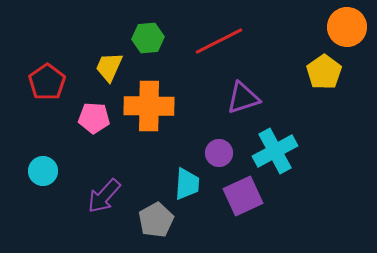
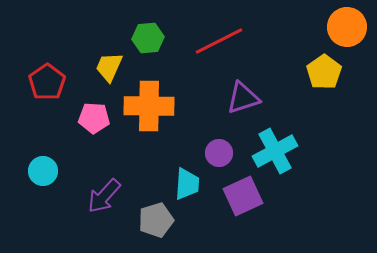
gray pentagon: rotated 12 degrees clockwise
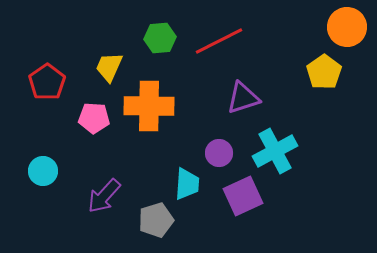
green hexagon: moved 12 px right
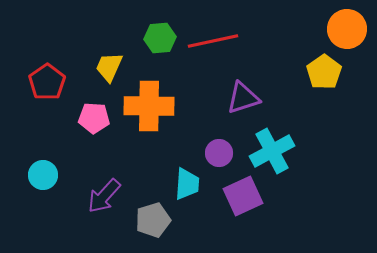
orange circle: moved 2 px down
red line: moved 6 px left; rotated 15 degrees clockwise
cyan cross: moved 3 px left
cyan circle: moved 4 px down
gray pentagon: moved 3 px left
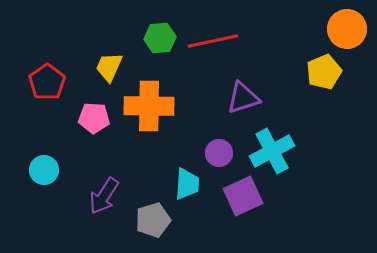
yellow pentagon: rotated 12 degrees clockwise
cyan circle: moved 1 px right, 5 px up
purple arrow: rotated 9 degrees counterclockwise
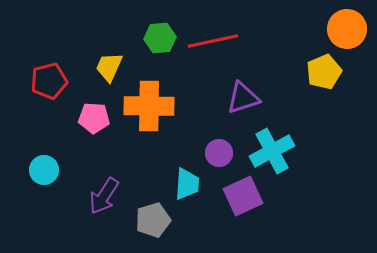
red pentagon: moved 2 px right, 1 px up; rotated 21 degrees clockwise
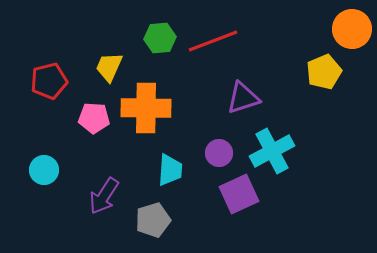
orange circle: moved 5 px right
red line: rotated 9 degrees counterclockwise
orange cross: moved 3 px left, 2 px down
cyan trapezoid: moved 17 px left, 14 px up
purple square: moved 4 px left, 2 px up
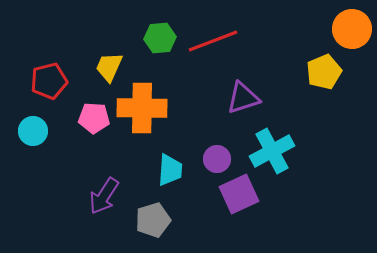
orange cross: moved 4 px left
purple circle: moved 2 px left, 6 px down
cyan circle: moved 11 px left, 39 px up
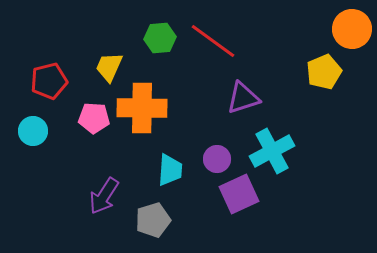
red line: rotated 57 degrees clockwise
